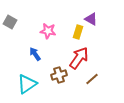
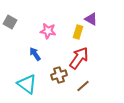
brown line: moved 9 px left, 7 px down
cyan triangle: rotated 50 degrees counterclockwise
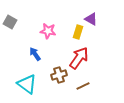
brown line: rotated 16 degrees clockwise
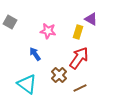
brown cross: rotated 28 degrees counterclockwise
brown line: moved 3 px left, 2 px down
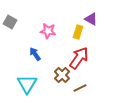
brown cross: moved 3 px right
cyan triangle: rotated 25 degrees clockwise
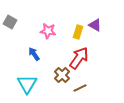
purple triangle: moved 4 px right, 6 px down
blue arrow: moved 1 px left
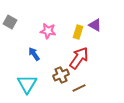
brown cross: moved 1 px left; rotated 21 degrees clockwise
brown line: moved 1 px left
